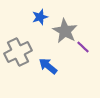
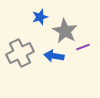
purple line: rotated 64 degrees counterclockwise
gray cross: moved 2 px right, 1 px down
blue arrow: moved 6 px right, 10 px up; rotated 30 degrees counterclockwise
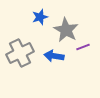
gray star: moved 1 px right, 1 px up
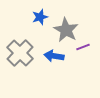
gray cross: rotated 20 degrees counterclockwise
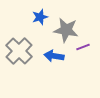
gray star: rotated 20 degrees counterclockwise
gray cross: moved 1 px left, 2 px up
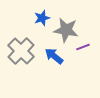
blue star: moved 2 px right, 1 px down
gray cross: moved 2 px right
blue arrow: rotated 30 degrees clockwise
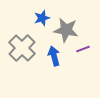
purple line: moved 2 px down
gray cross: moved 1 px right, 3 px up
blue arrow: rotated 36 degrees clockwise
